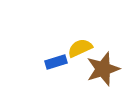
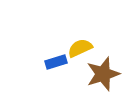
brown star: moved 5 px down
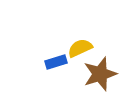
brown star: moved 3 px left
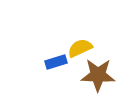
brown star: moved 2 px left, 1 px down; rotated 20 degrees clockwise
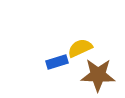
blue rectangle: moved 1 px right
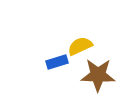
yellow semicircle: moved 2 px up
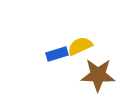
blue rectangle: moved 8 px up
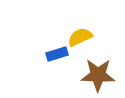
yellow semicircle: moved 9 px up
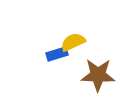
yellow semicircle: moved 7 px left, 5 px down
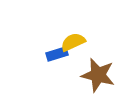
brown star: rotated 12 degrees clockwise
